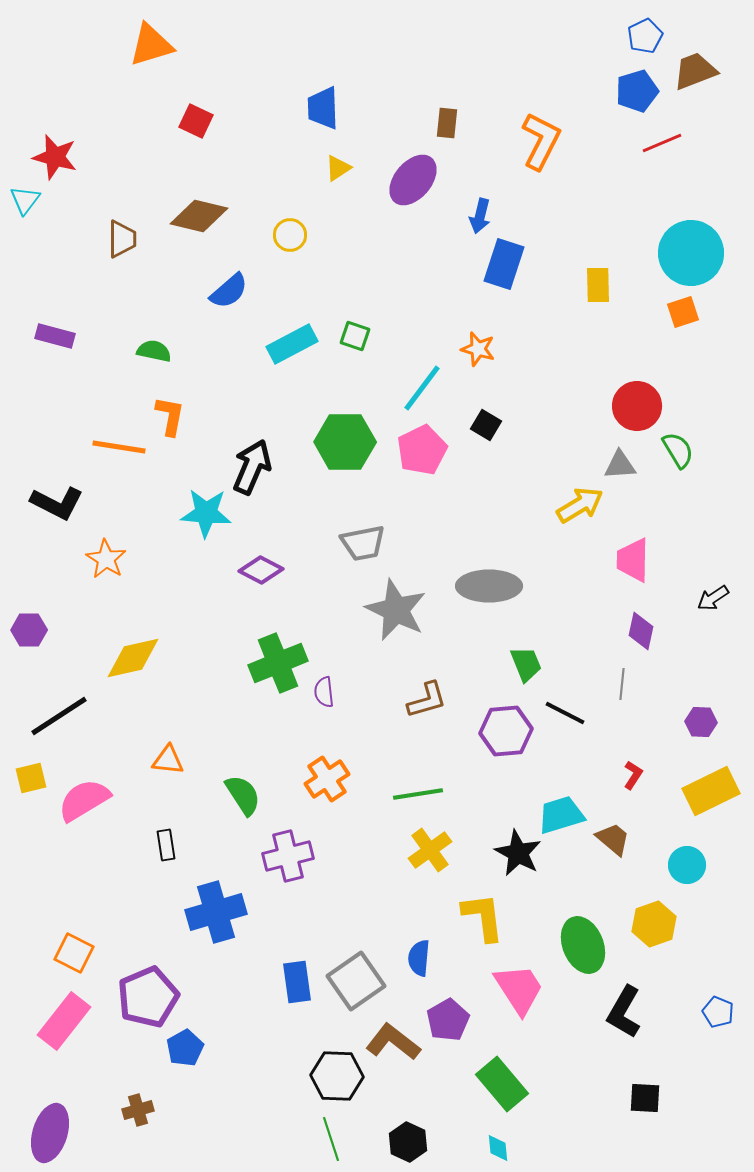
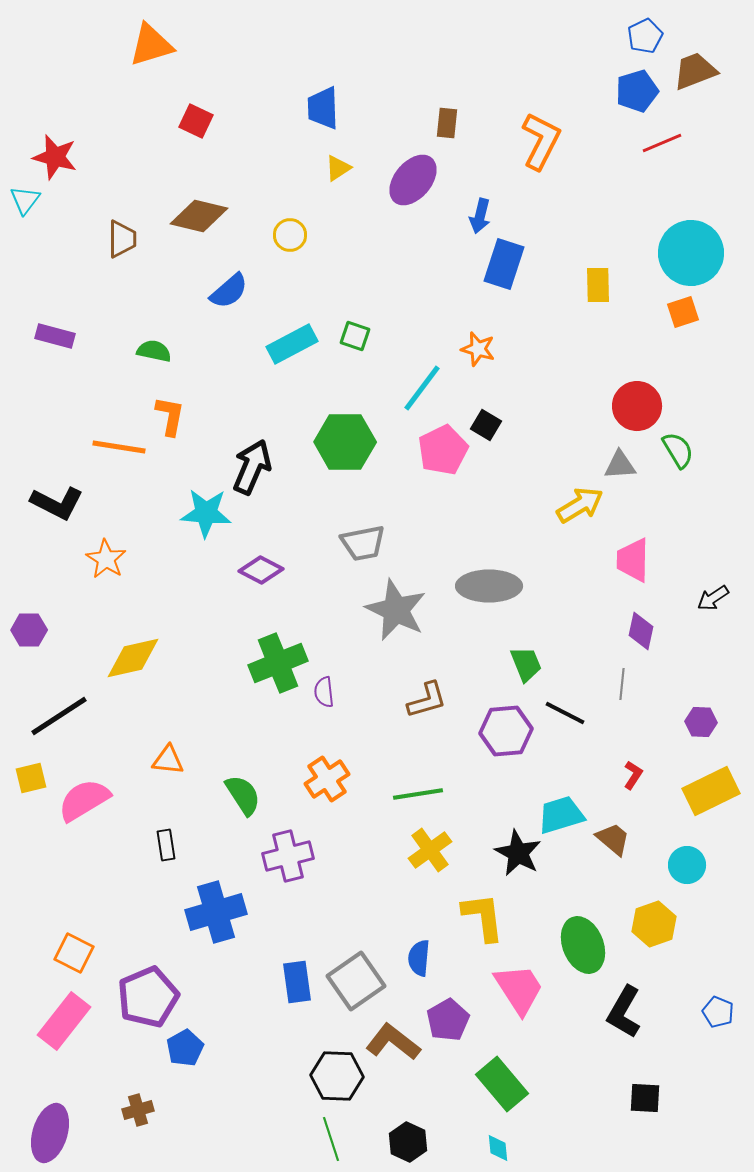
pink pentagon at (422, 450): moved 21 px right
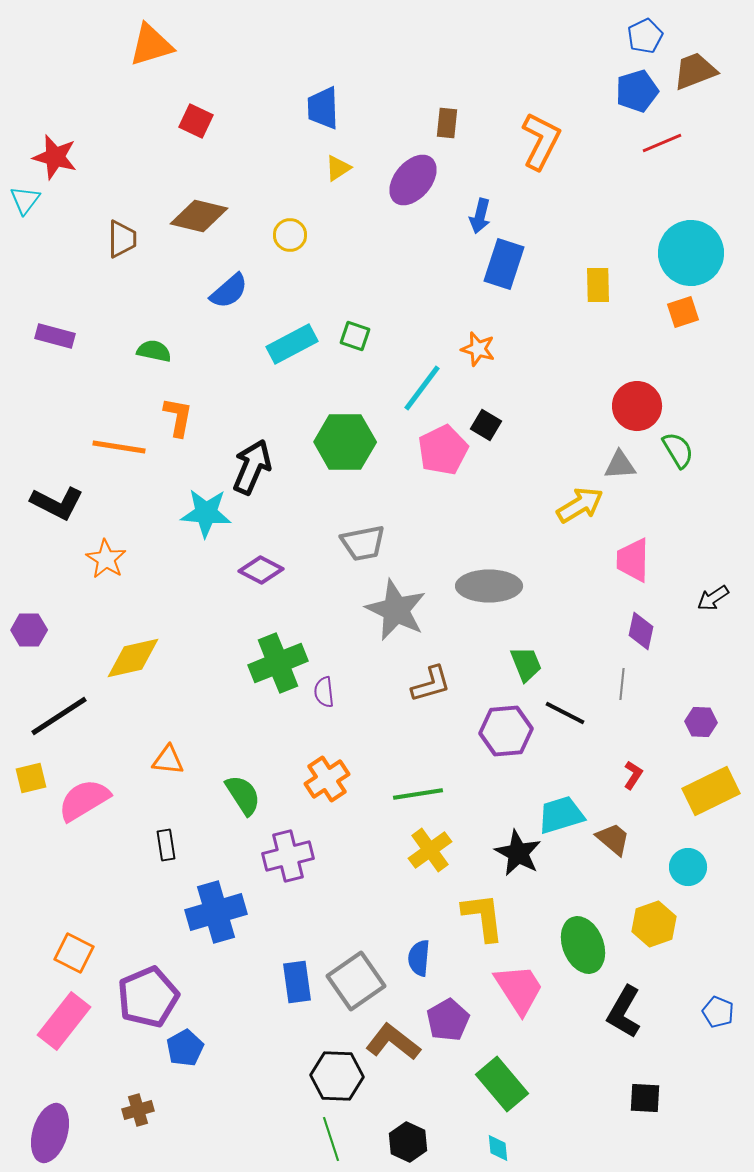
orange L-shape at (170, 416): moved 8 px right, 1 px down
brown L-shape at (427, 700): moved 4 px right, 16 px up
cyan circle at (687, 865): moved 1 px right, 2 px down
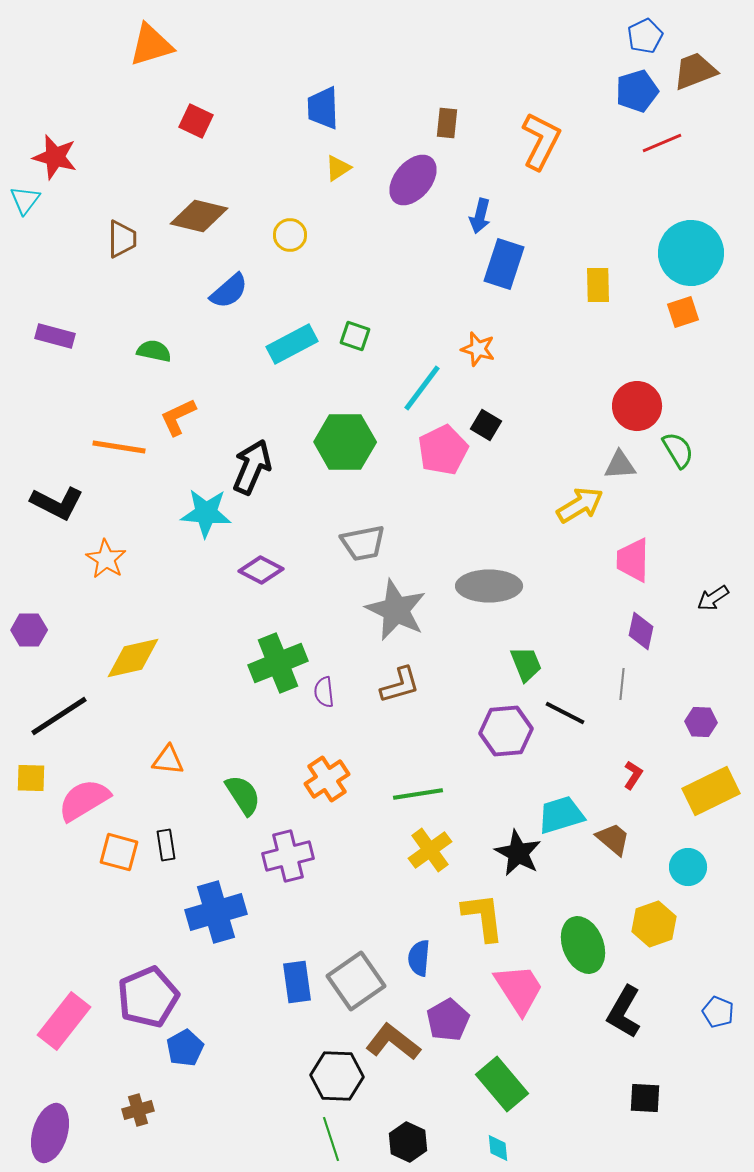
orange L-shape at (178, 417): rotated 126 degrees counterclockwise
brown L-shape at (431, 684): moved 31 px left, 1 px down
yellow square at (31, 778): rotated 16 degrees clockwise
orange square at (74, 953): moved 45 px right, 101 px up; rotated 12 degrees counterclockwise
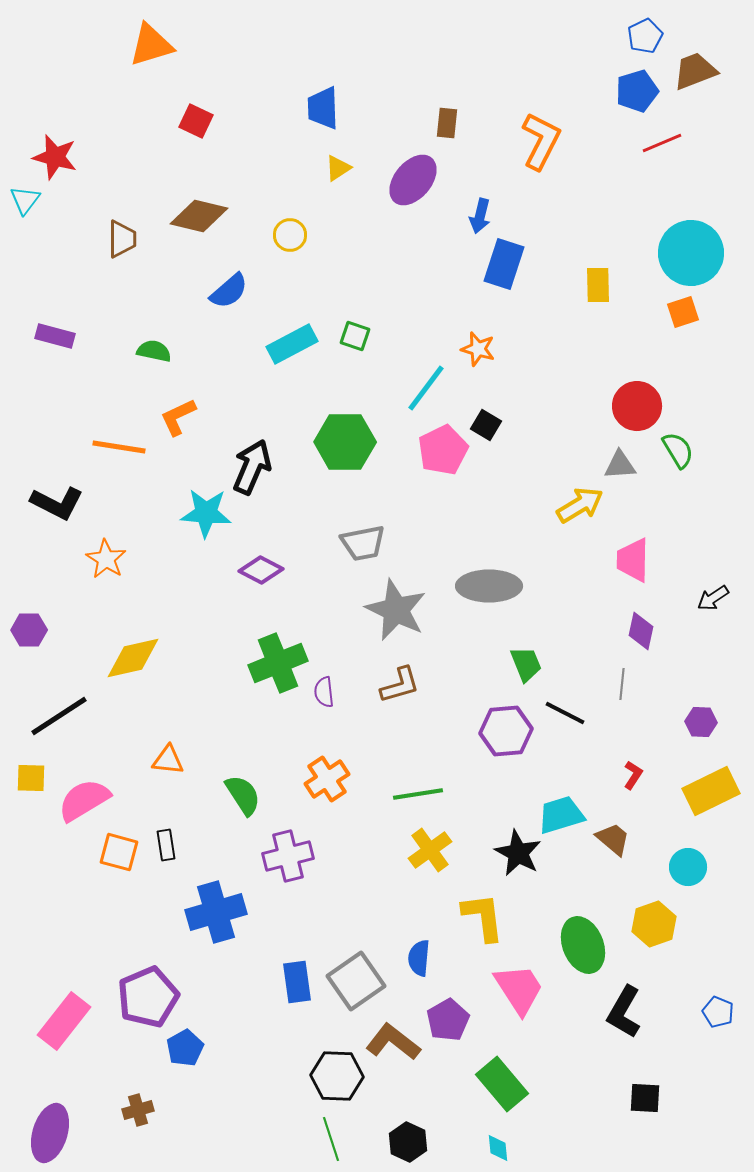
cyan line at (422, 388): moved 4 px right
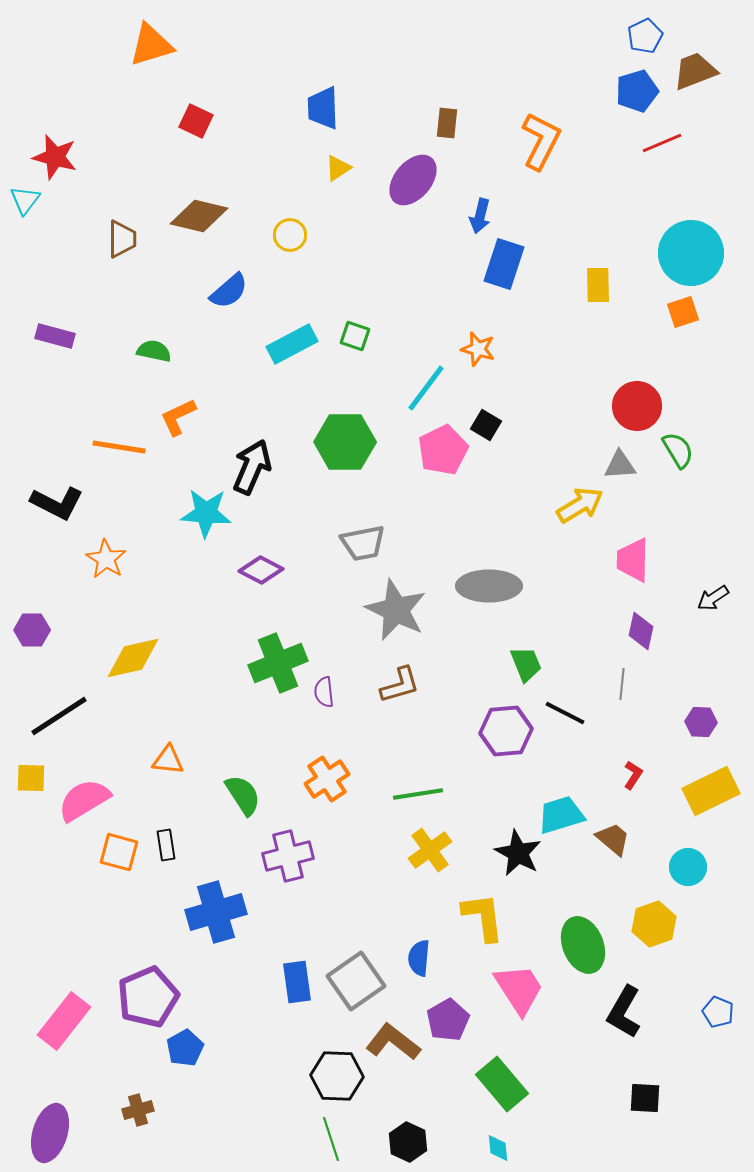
purple hexagon at (29, 630): moved 3 px right
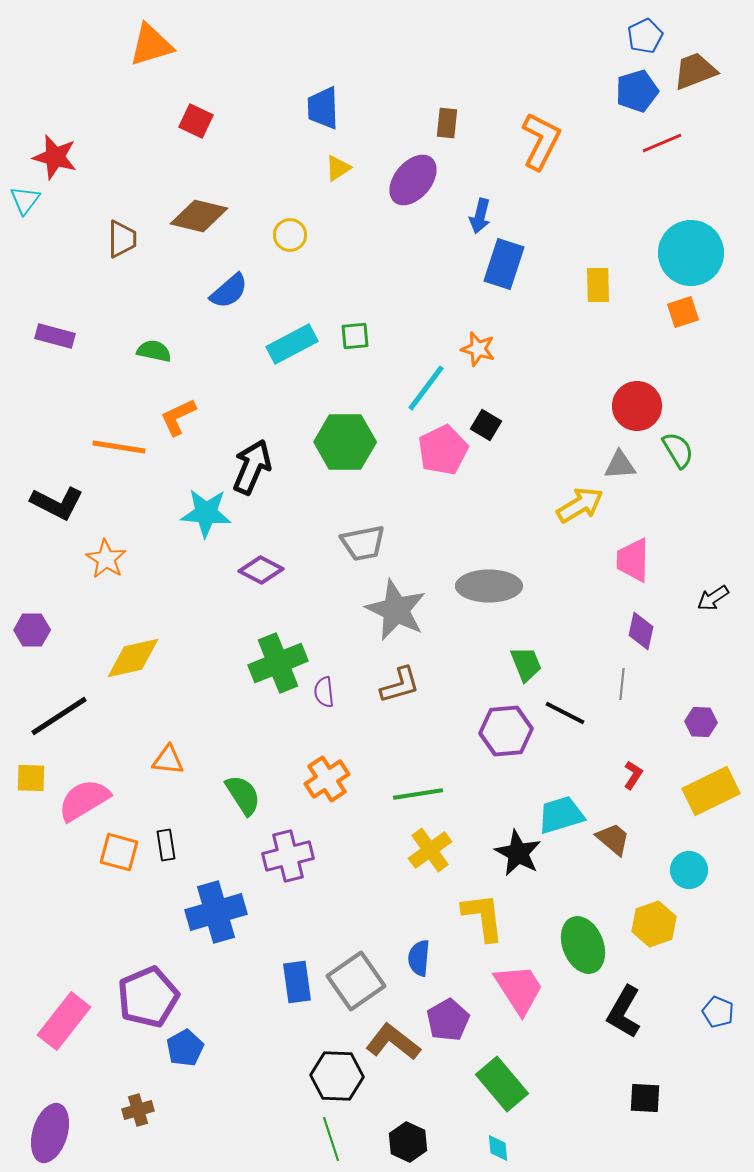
green square at (355, 336): rotated 24 degrees counterclockwise
cyan circle at (688, 867): moved 1 px right, 3 px down
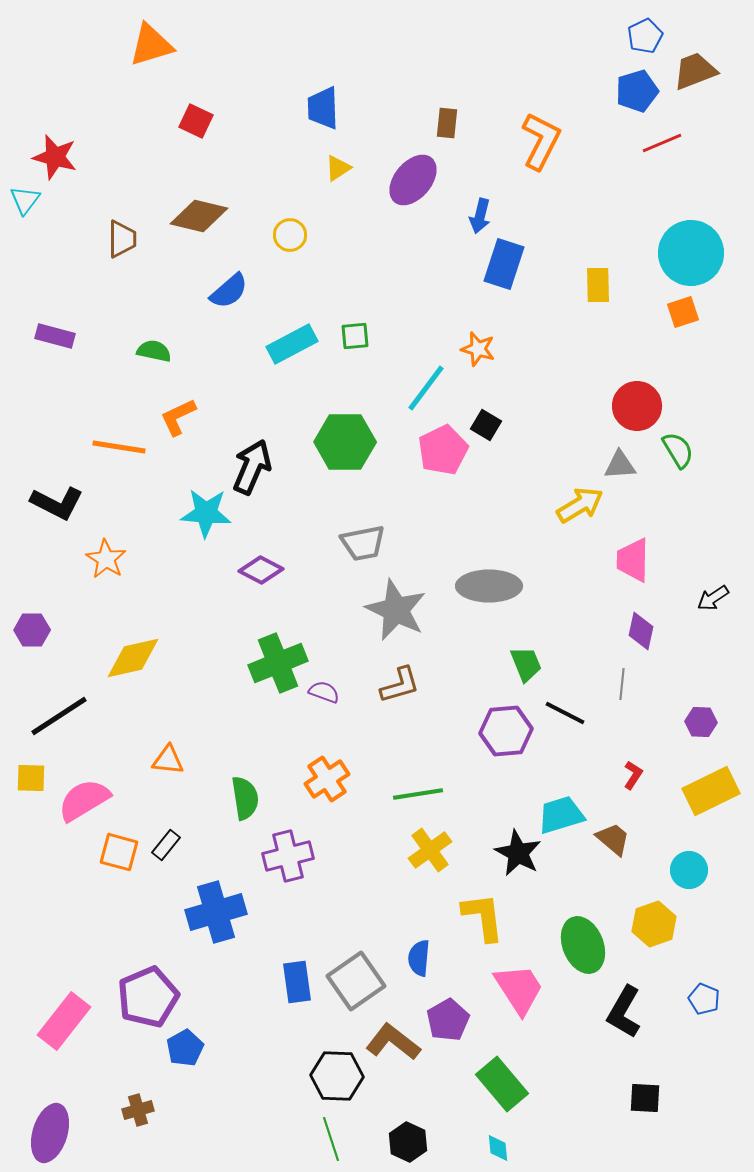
purple semicircle at (324, 692): rotated 116 degrees clockwise
green semicircle at (243, 795): moved 2 px right, 3 px down; rotated 24 degrees clockwise
black rectangle at (166, 845): rotated 48 degrees clockwise
blue pentagon at (718, 1012): moved 14 px left, 13 px up
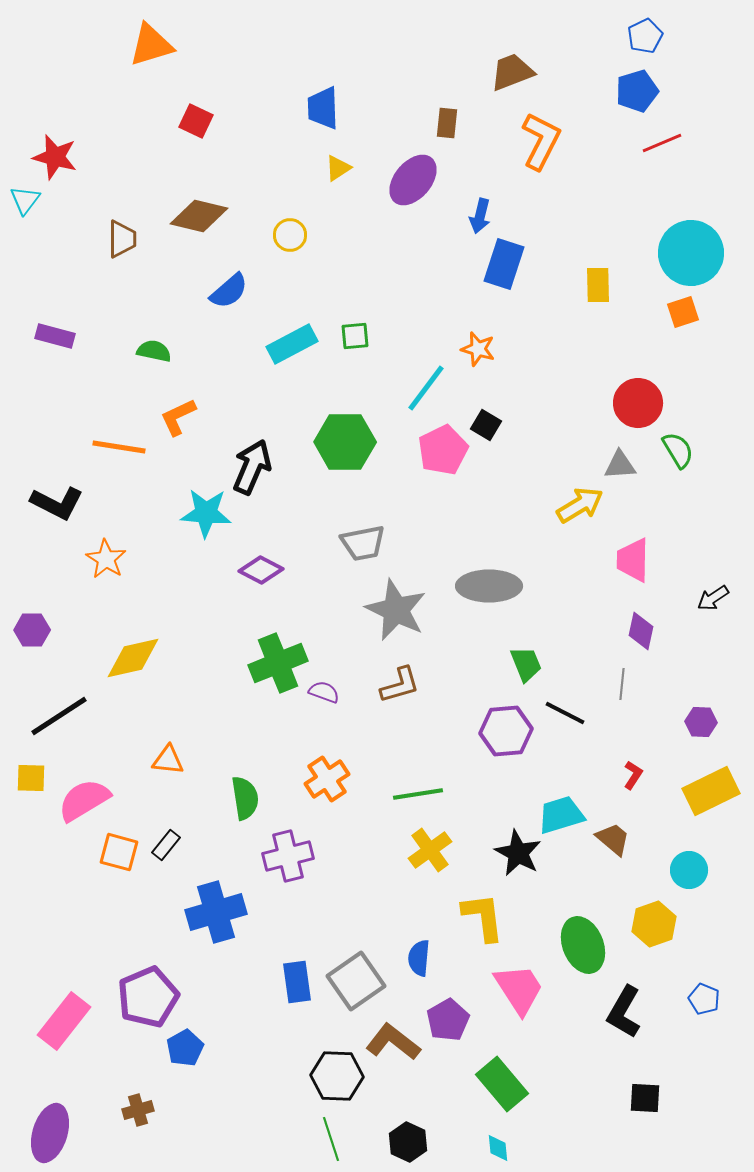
brown trapezoid at (695, 71): moved 183 px left, 1 px down
red circle at (637, 406): moved 1 px right, 3 px up
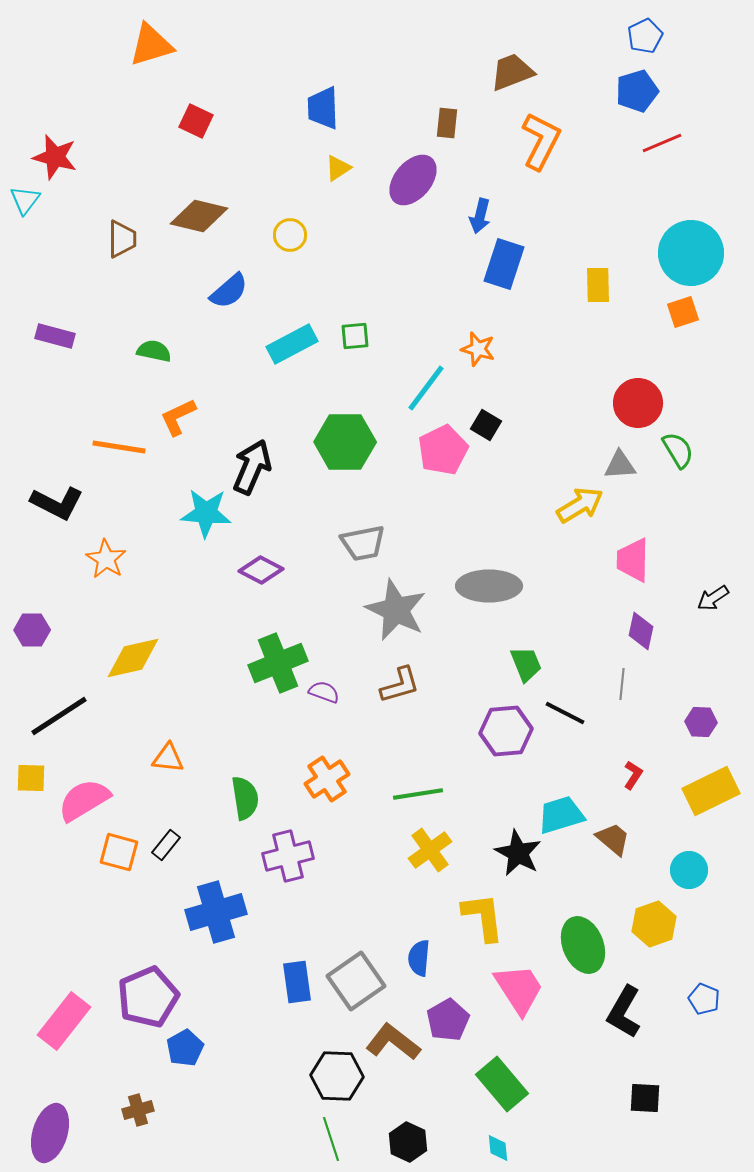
orange triangle at (168, 760): moved 2 px up
